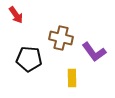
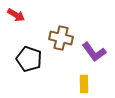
red arrow: rotated 24 degrees counterclockwise
black pentagon: rotated 15 degrees clockwise
yellow rectangle: moved 12 px right, 6 px down
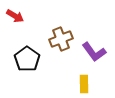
red arrow: moved 1 px left, 1 px down
brown cross: moved 1 px down; rotated 35 degrees counterclockwise
black pentagon: moved 2 px left; rotated 15 degrees clockwise
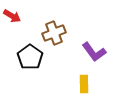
red arrow: moved 3 px left
brown cross: moved 7 px left, 6 px up
black pentagon: moved 3 px right, 2 px up
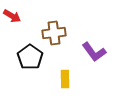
brown cross: rotated 15 degrees clockwise
yellow rectangle: moved 19 px left, 5 px up
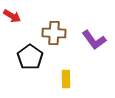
brown cross: rotated 10 degrees clockwise
purple L-shape: moved 12 px up
yellow rectangle: moved 1 px right
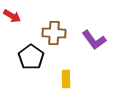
black pentagon: moved 1 px right
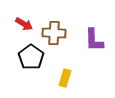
red arrow: moved 12 px right, 8 px down
purple L-shape: rotated 35 degrees clockwise
yellow rectangle: moved 1 px left, 1 px up; rotated 18 degrees clockwise
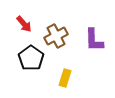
red arrow: rotated 18 degrees clockwise
brown cross: moved 2 px right, 3 px down; rotated 30 degrees counterclockwise
black pentagon: moved 1 px down
